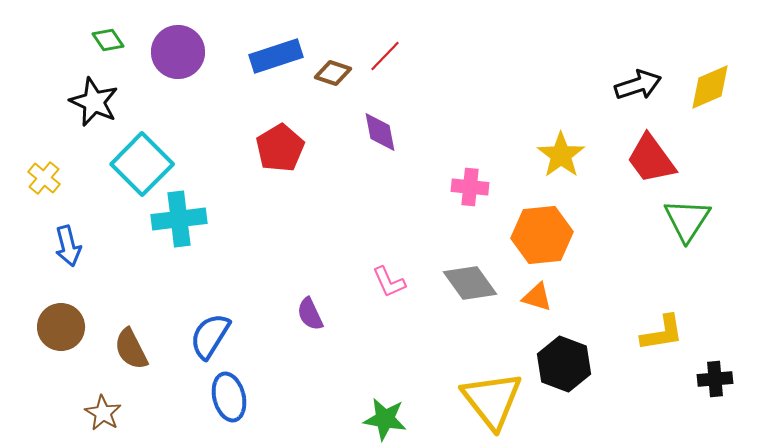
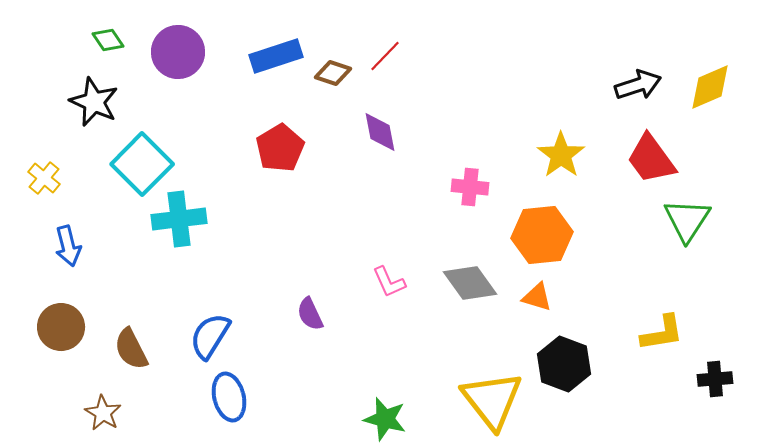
green star: rotated 6 degrees clockwise
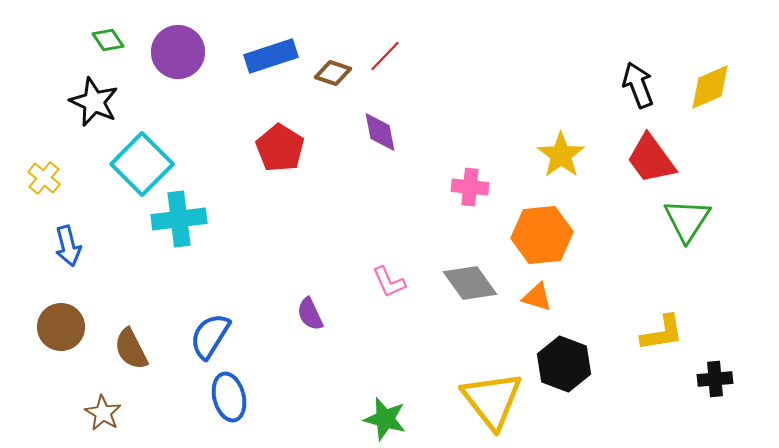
blue rectangle: moved 5 px left
black arrow: rotated 93 degrees counterclockwise
red pentagon: rotated 9 degrees counterclockwise
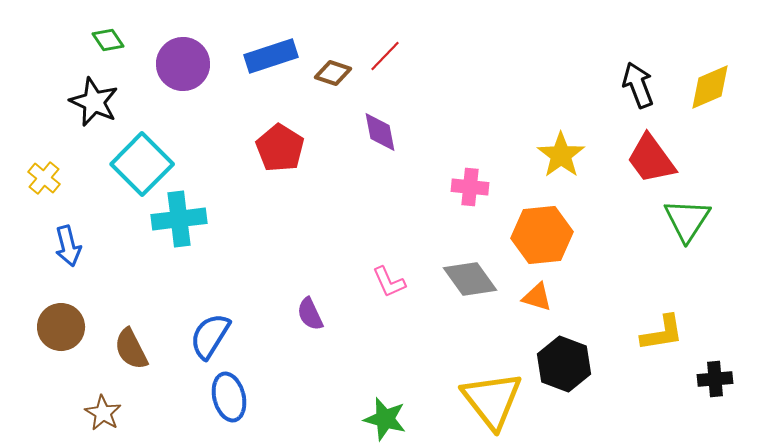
purple circle: moved 5 px right, 12 px down
gray diamond: moved 4 px up
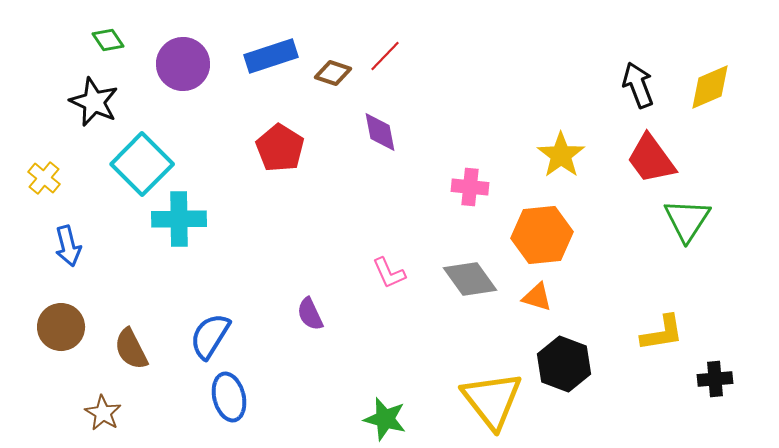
cyan cross: rotated 6 degrees clockwise
pink L-shape: moved 9 px up
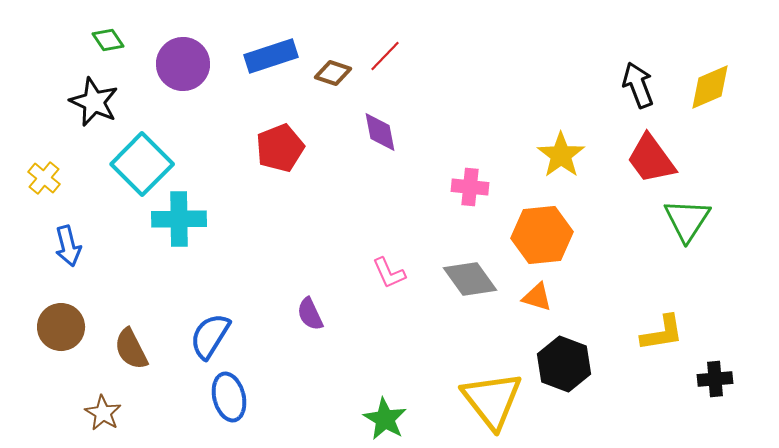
red pentagon: rotated 18 degrees clockwise
green star: rotated 15 degrees clockwise
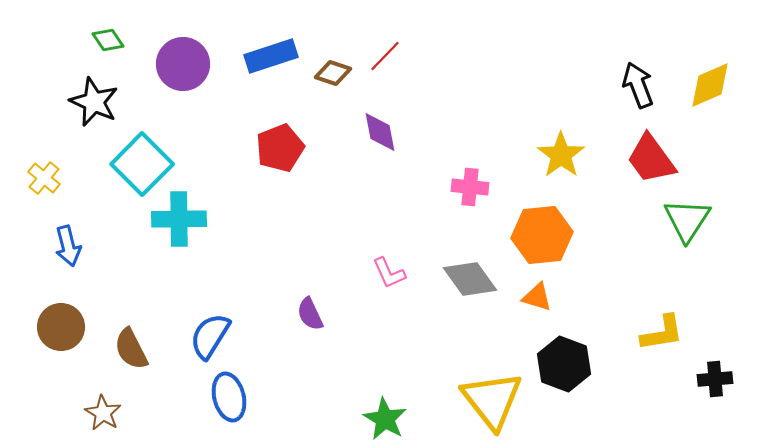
yellow diamond: moved 2 px up
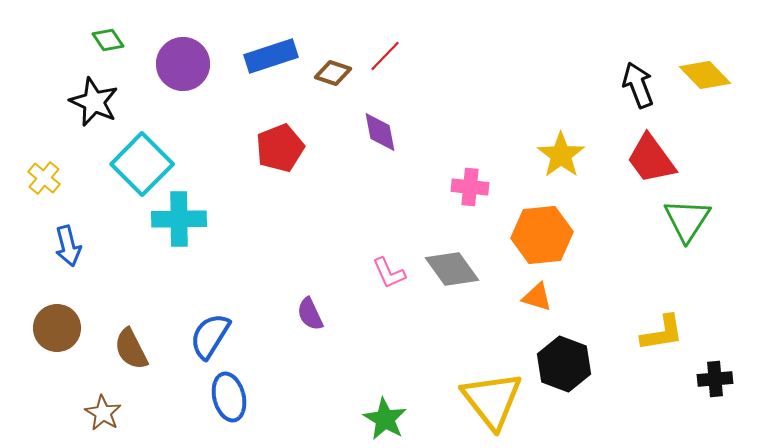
yellow diamond: moved 5 px left, 10 px up; rotated 69 degrees clockwise
gray diamond: moved 18 px left, 10 px up
brown circle: moved 4 px left, 1 px down
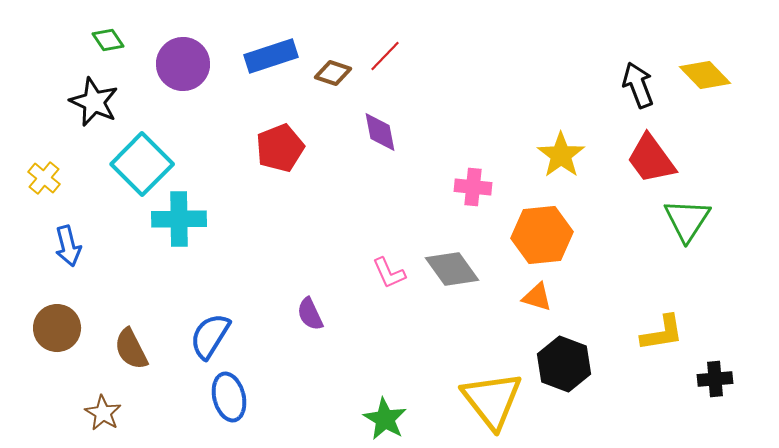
pink cross: moved 3 px right
